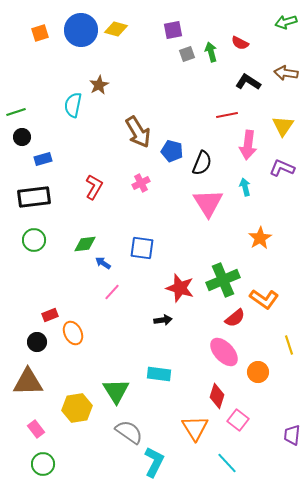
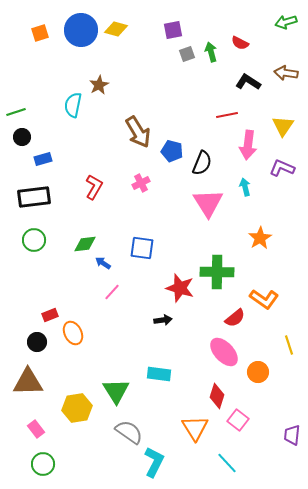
green cross at (223, 280): moved 6 px left, 8 px up; rotated 24 degrees clockwise
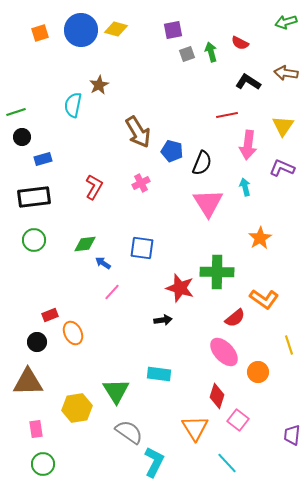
pink rectangle at (36, 429): rotated 30 degrees clockwise
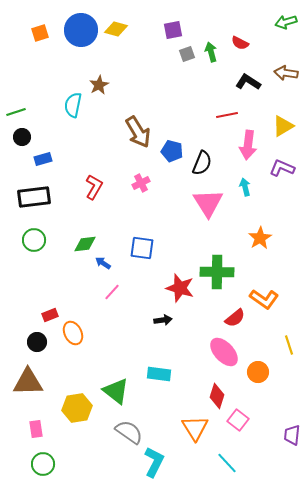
yellow triangle at (283, 126): rotated 25 degrees clockwise
green triangle at (116, 391): rotated 20 degrees counterclockwise
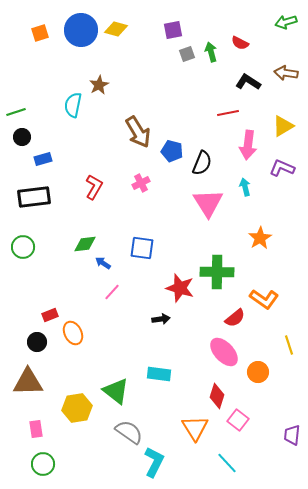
red line at (227, 115): moved 1 px right, 2 px up
green circle at (34, 240): moved 11 px left, 7 px down
black arrow at (163, 320): moved 2 px left, 1 px up
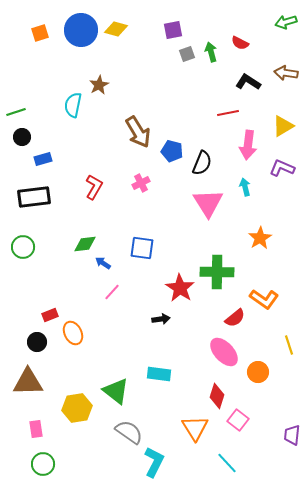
red star at (180, 288): rotated 16 degrees clockwise
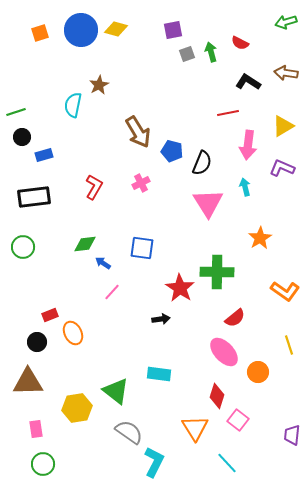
blue rectangle at (43, 159): moved 1 px right, 4 px up
orange L-shape at (264, 299): moved 21 px right, 8 px up
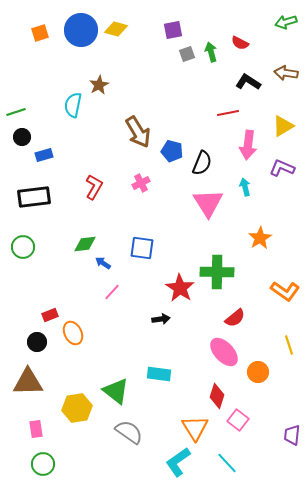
cyan L-shape at (154, 462): moved 24 px right; rotated 152 degrees counterclockwise
